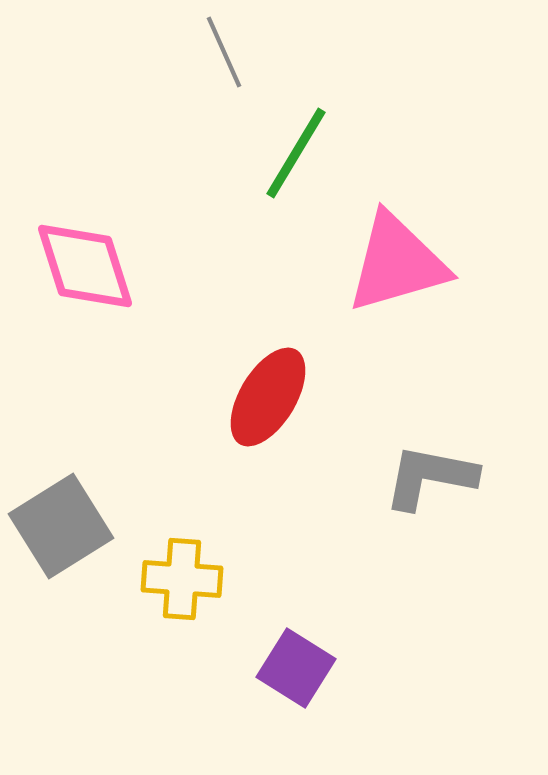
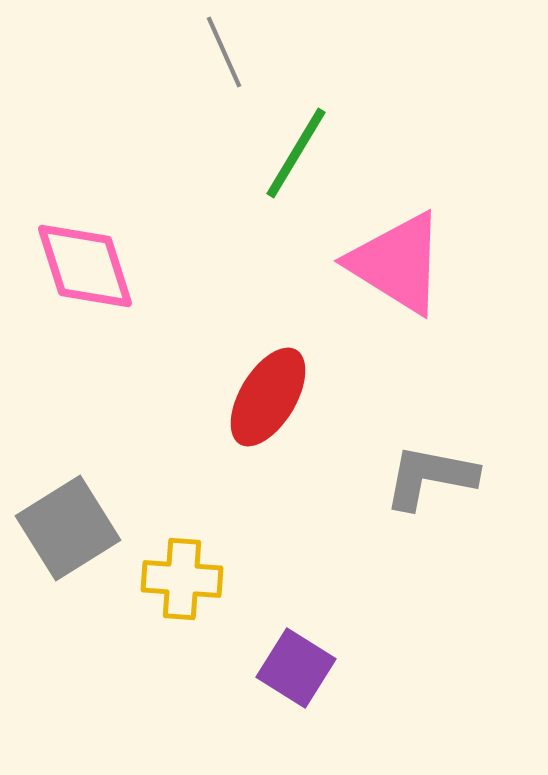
pink triangle: rotated 48 degrees clockwise
gray square: moved 7 px right, 2 px down
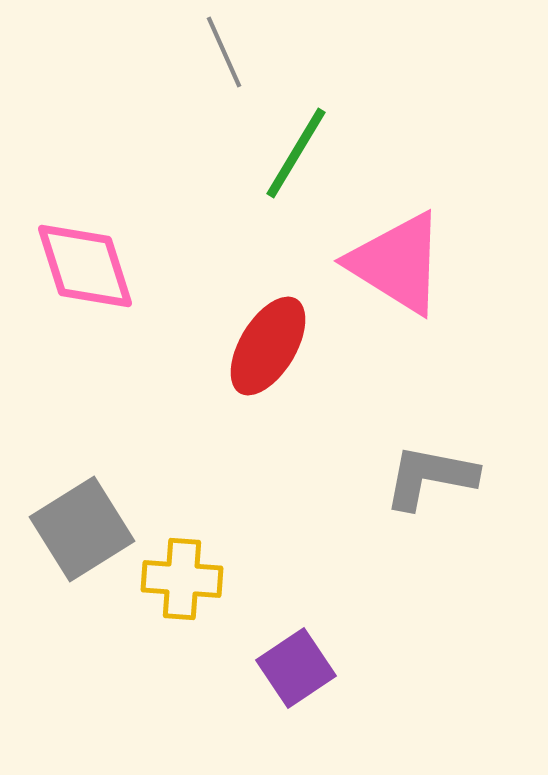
red ellipse: moved 51 px up
gray square: moved 14 px right, 1 px down
purple square: rotated 24 degrees clockwise
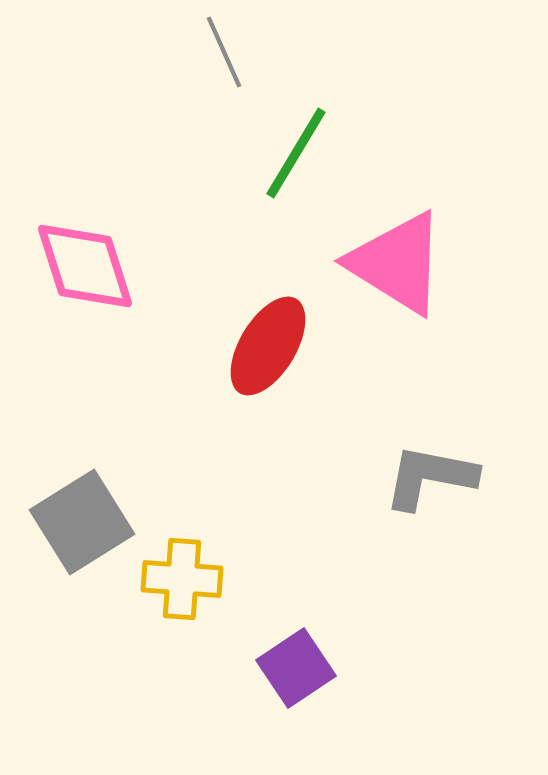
gray square: moved 7 px up
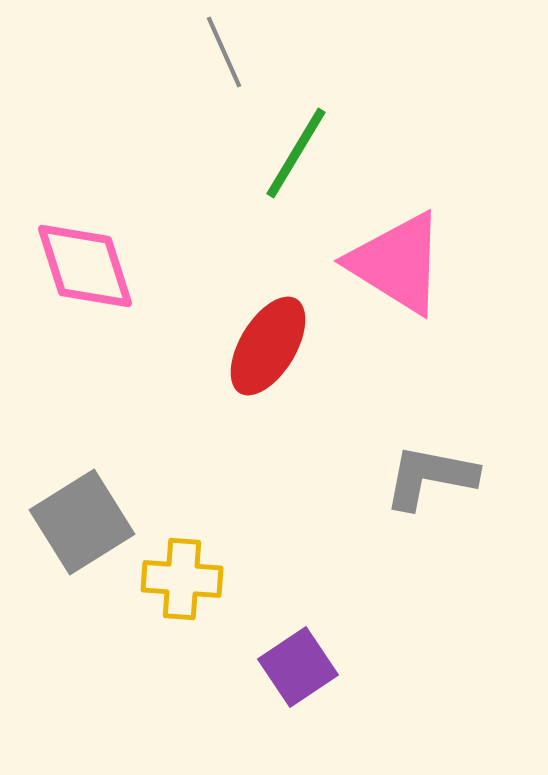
purple square: moved 2 px right, 1 px up
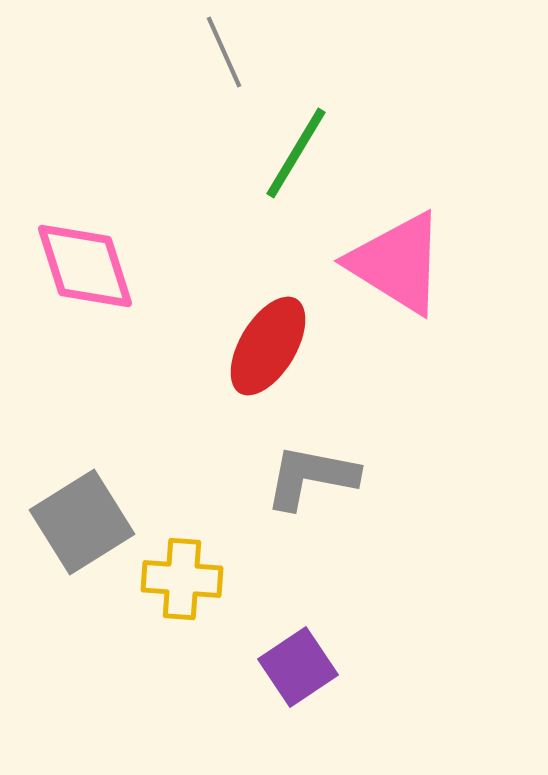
gray L-shape: moved 119 px left
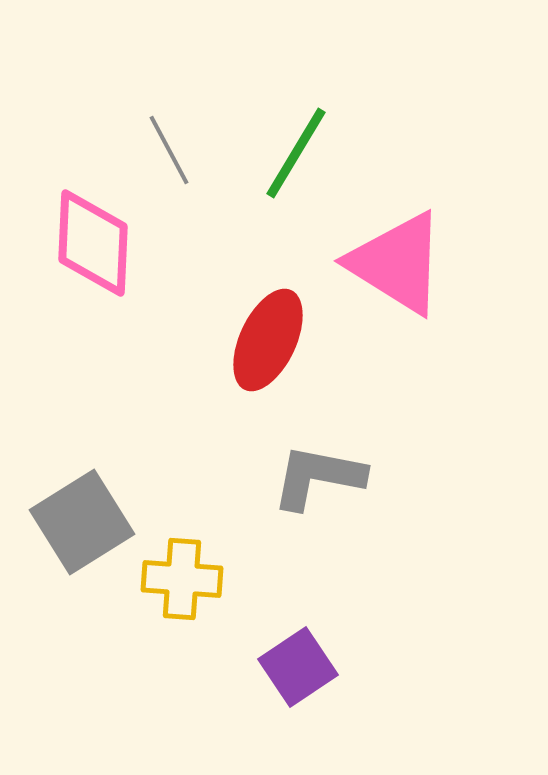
gray line: moved 55 px left, 98 px down; rotated 4 degrees counterclockwise
pink diamond: moved 8 px right, 23 px up; rotated 20 degrees clockwise
red ellipse: moved 6 px up; rotated 6 degrees counterclockwise
gray L-shape: moved 7 px right
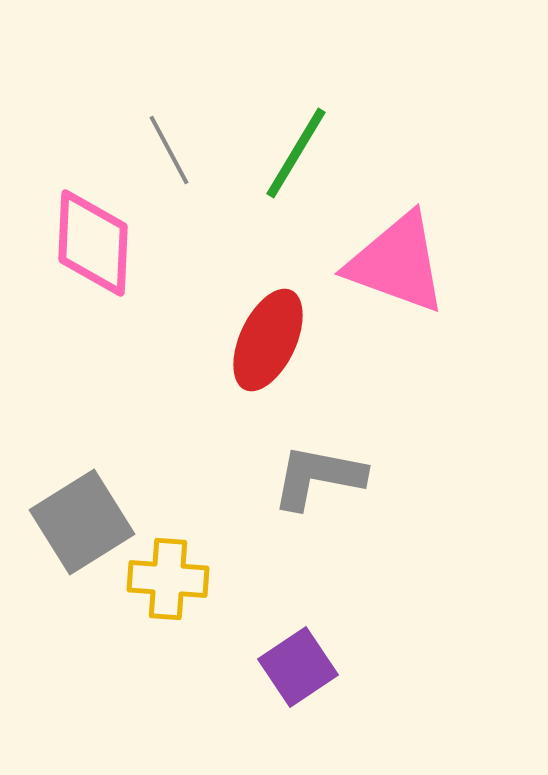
pink triangle: rotated 12 degrees counterclockwise
yellow cross: moved 14 px left
